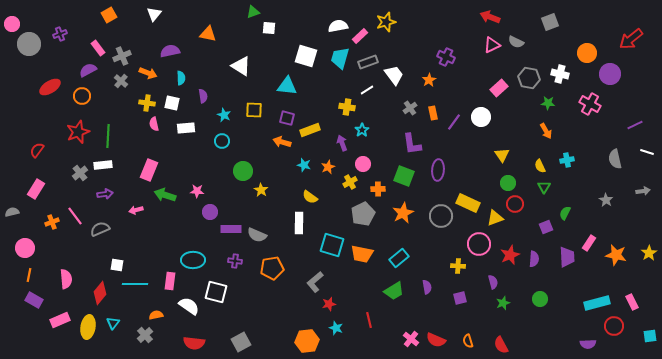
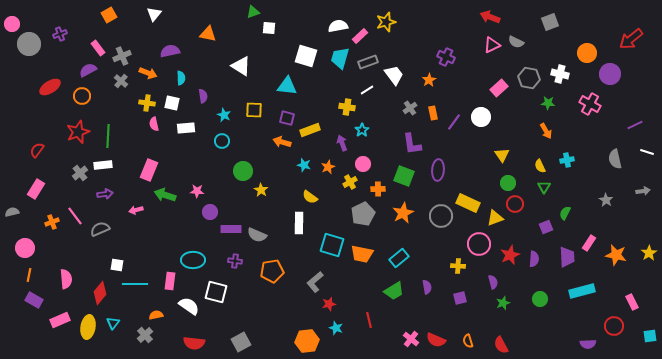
orange pentagon at (272, 268): moved 3 px down
cyan rectangle at (597, 303): moved 15 px left, 12 px up
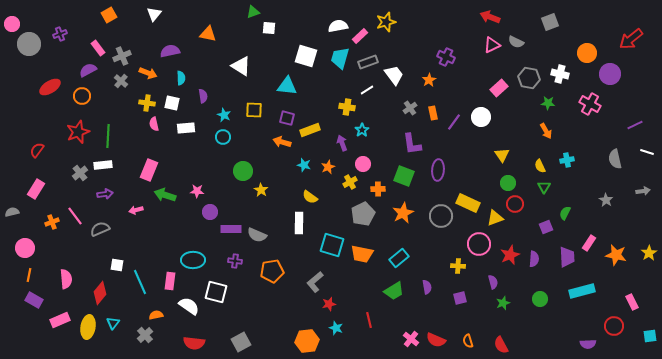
cyan circle at (222, 141): moved 1 px right, 4 px up
cyan line at (135, 284): moved 5 px right, 2 px up; rotated 65 degrees clockwise
